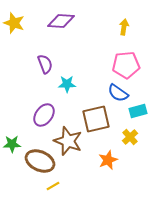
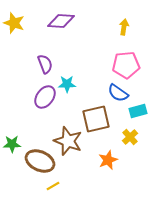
purple ellipse: moved 1 px right, 18 px up
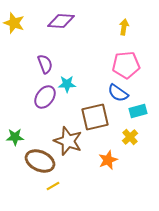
brown square: moved 1 px left, 2 px up
green star: moved 3 px right, 7 px up
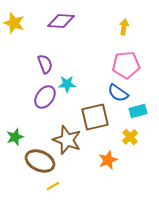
green star: rotated 18 degrees counterclockwise
brown star: moved 1 px left, 1 px up
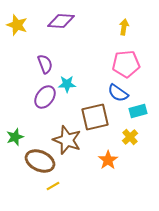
yellow star: moved 3 px right, 2 px down
pink pentagon: moved 1 px up
orange star: rotated 12 degrees counterclockwise
